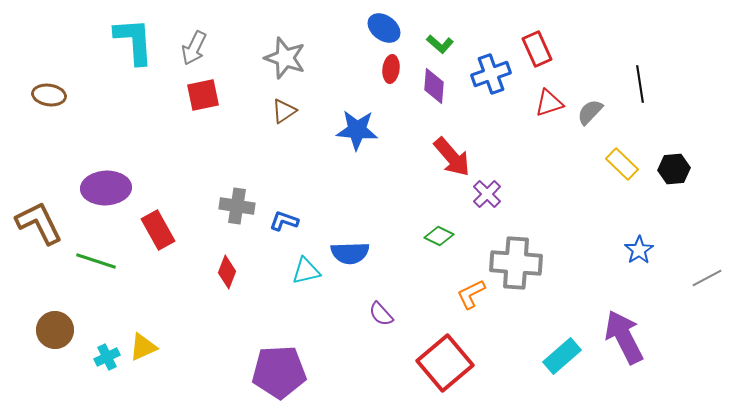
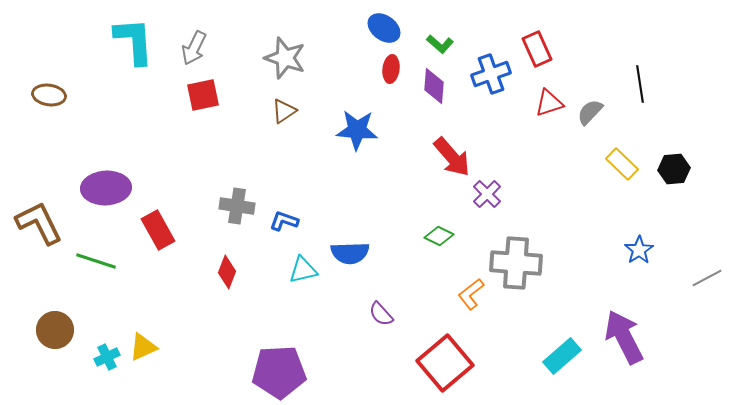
cyan triangle at (306, 271): moved 3 px left, 1 px up
orange L-shape at (471, 294): rotated 12 degrees counterclockwise
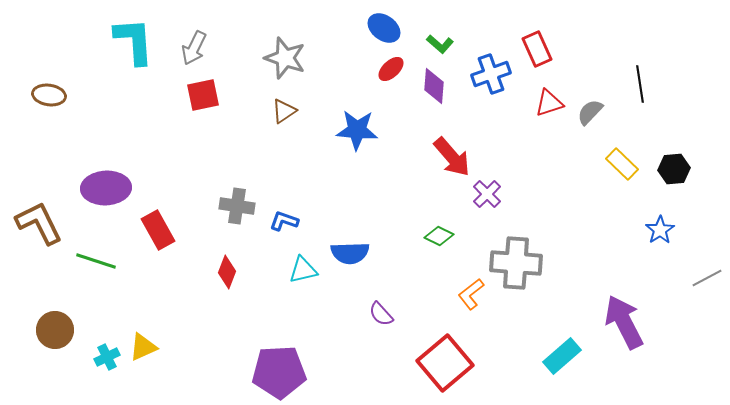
red ellipse at (391, 69): rotated 40 degrees clockwise
blue star at (639, 250): moved 21 px right, 20 px up
purple arrow at (624, 337): moved 15 px up
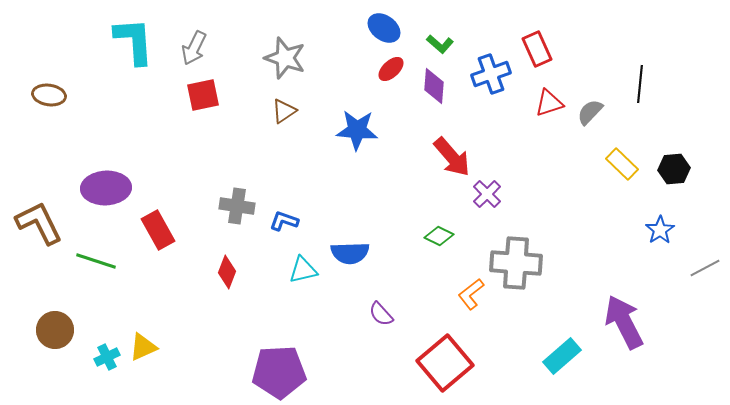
black line at (640, 84): rotated 15 degrees clockwise
gray line at (707, 278): moved 2 px left, 10 px up
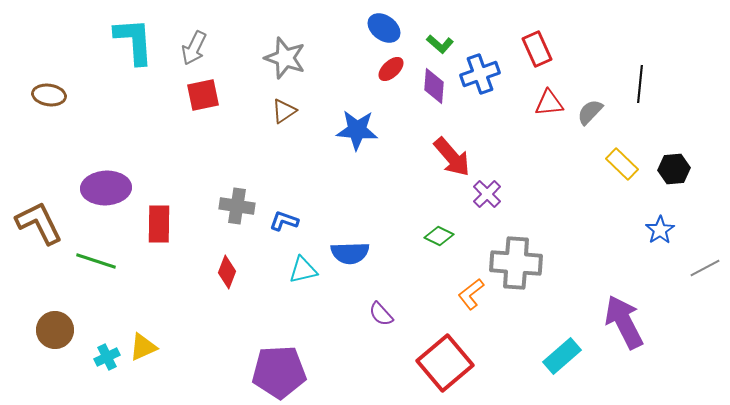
blue cross at (491, 74): moved 11 px left
red triangle at (549, 103): rotated 12 degrees clockwise
red rectangle at (158, 230): moved 1 px right, 6 px up; rotated 30 degrees clockwise
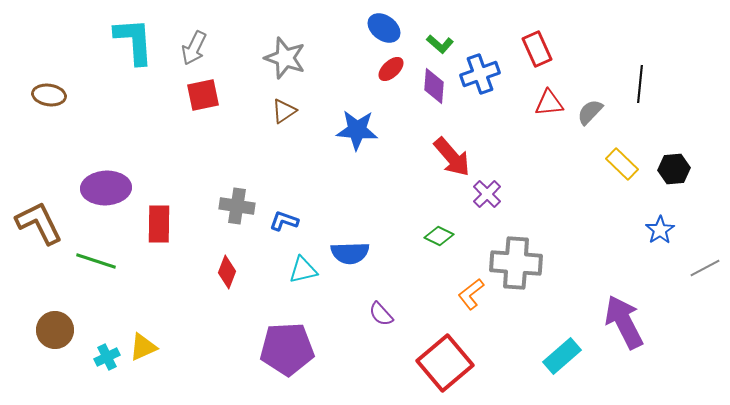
purple pentagon at (279, 372): moved 8 px right, 23 px up
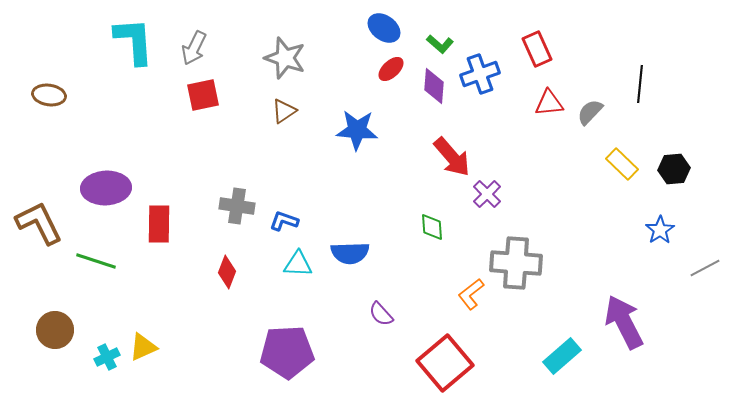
green diamond at (439, 236): moved 7 px left, 9 px up; rotated 60 degrees clockwise
cyan triangle at (303, 270): moved 5 px left, 6 px up; rotated 16 degrees clockwise
purple pentagon at (287, 349): moved 3 px down
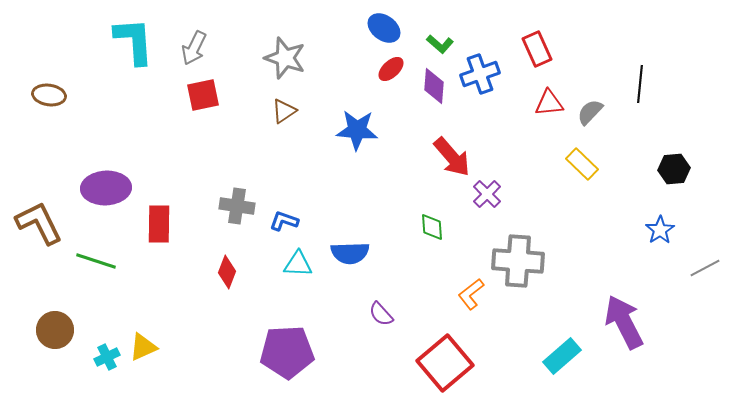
yellow rectangle at (622, 164): moved 40 px left
gray cross at (516, 263): moved 2 px right, 2 px up
